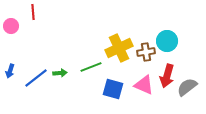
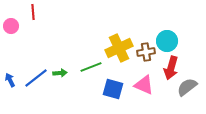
blue arrow: moved 9 px down; rotated 136 degrees clockwise
red arrow: moved 4 px right, 8 px up
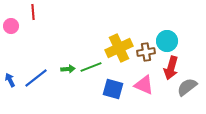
green arrow: moved 8 px right, 4 px up
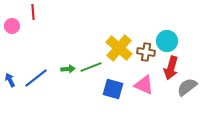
pink circle: moved 1 px right
yellow cross: rotated 24 degrees counterclockwise
brown cross: rotated 18 degrees clockwise
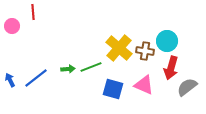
brown cross: moved 1 px left, 1 px up
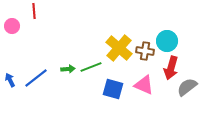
red line: moved 1 px right, 1 px up
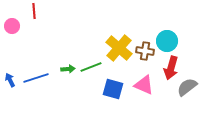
blue line: rotated 20 degrees clockwise
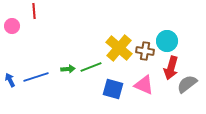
blue line: moved 1 px up
gray semicircle: moved 3 px up
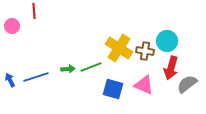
yellow cross: rotated 8 degrees counterclockwise
